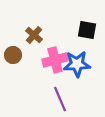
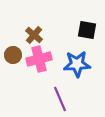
pink cross: moved 16 px left, 1 px up
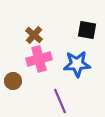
brown circle: moved 26 px down
purple line: moved 2 px down
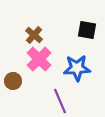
pink cross: rotated 30 degrees counterclockwise
blue star: moved 4 px down
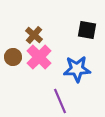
pink cross: moved 2 px up
blue star: moved 1 px down
brown circle: moved 24 px up
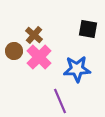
black square: moved 1 px right, 1 px up
brown circle: moved 1 px right, 6 px up
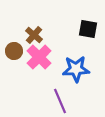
blue star: moved 1 px left
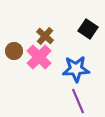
black square: rotated 24 degrees clockwise
brown cross: moved 11 px right, 1 px down
purple line: moved 18 px right
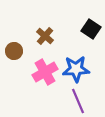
black square: moved 3 px right
pink cross: moved 6 px right, 15 px down; rotated 15 degrees clockwise
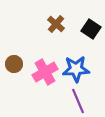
brown cross: moved 11 px right, 12 px up
brown circle: moved 13 px down
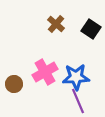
brown circle: moved 20 px down
blue star: moved 8 px down
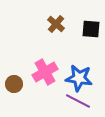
black square: rotated 30 degrees counterclockwise
blue star: moved 3 px right, 1 px down; rotated 12 degrees clockwise
purple line: rotated 40 degrees counterclockwise
